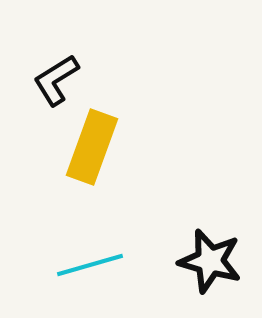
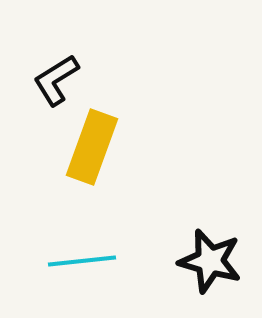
cyan line: moved 8 px left, 4 px up; rotated 10 degrees clockwise
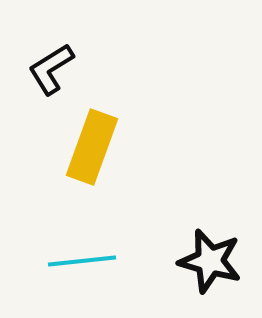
black L-shape: moved 5 px left, 11 px up
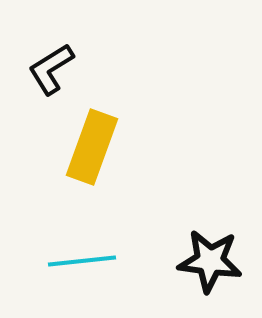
black star: rotated 8 degrees counterclockwise
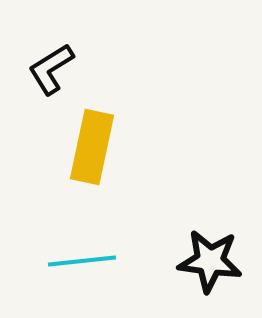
yellow rectangle: rotated 8 degrees counterclockwise
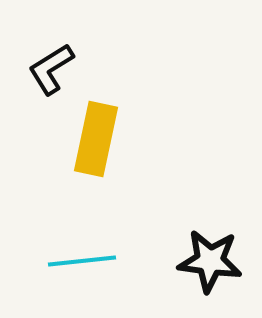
yellow rectangle: moved 4 px right, 8 px up
